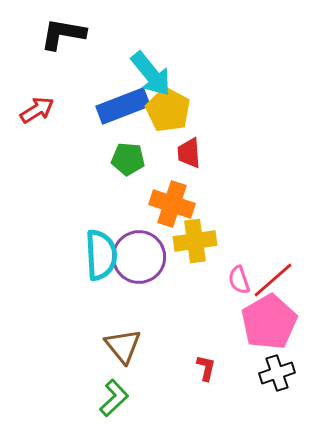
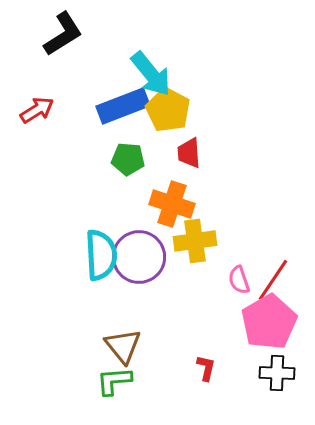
black L-shape: rotated 138 degrees clockwise
red line: rotated 15 degrees counterclockwise
black cross: rotated 20 degrees clockwise
green L-shape: moved 17 px up; rotated 141 degrees counterclockwise
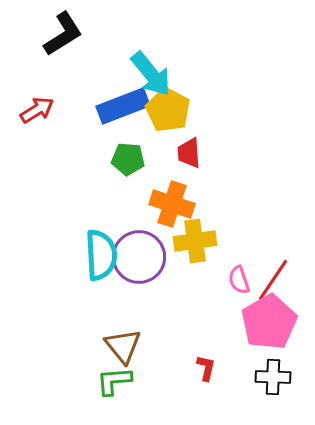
black cross: moved 4 px left, 4 px down
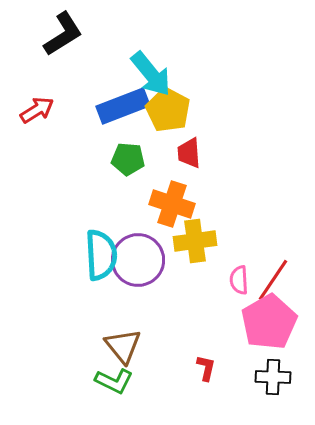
purple circle: moved 1 px left, 3 px down
pink semicircle: rotated 16 degrees clockwise
green L-shape: rotated 150 degrees counterclockwise
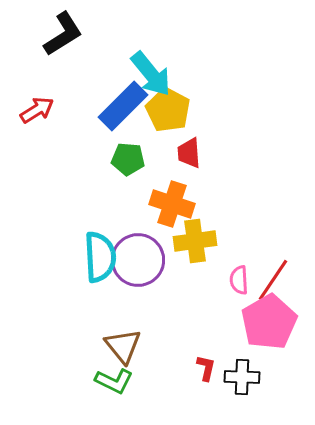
blue rectangle: rotated 24 degrees counterclockwise
cyan semicircle: moved 1 px left, 2 px down
black cross: moved 31 px left
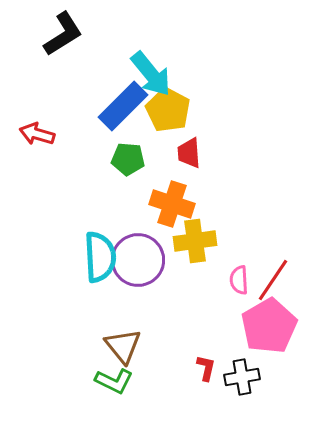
red arrow: moved 24 px down; rotated 132 degrees counterclockwise
pink pentagon: moved 4 px down
black cross: rotated 12 degrees counterclockwise
